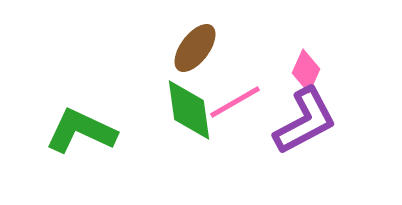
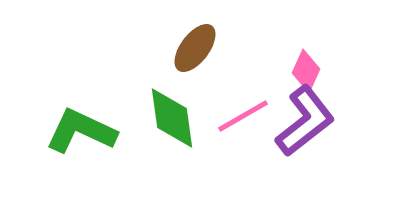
pink line: moved 8 px right, 14 px down
green diamond: moved 17 px left, 8 px down
purple L-shape: rotated 10 degrees counterclockwise
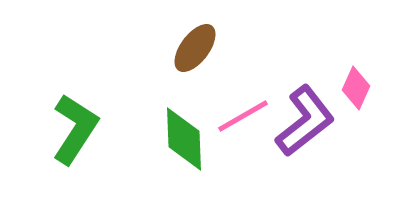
pink diamond: moved 50 px right, 17 px down
green diamond: moved 12 px right, 21 px down; rotated 6 degrees clockwise
green L-shape: moved 6 px left, 2 px up; rotated 98 degrees clockwise
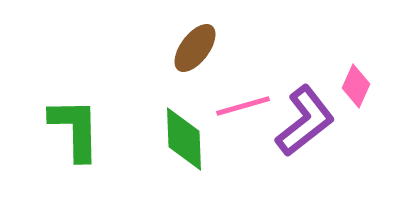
pink diamond: moved 2 px up
pink line: moved 10 px up; rotated 14 degrees clockwise
green L-shape: rotated 34 degrees counterclockwise
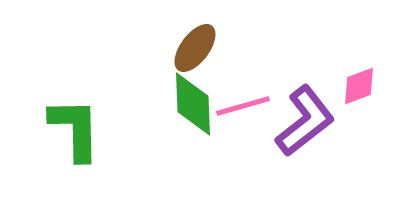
pink diamond: moved 3 px right; rotated 45 degrees clockwise
green diamond: moved 9 px right, 35 px up
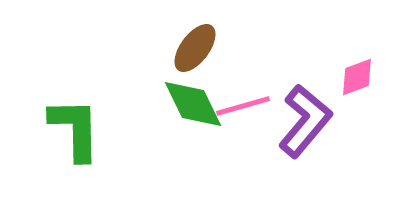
pink diamond: moved 2 px left, 9 px up
green diamond: rotated 24 degrees counterclockwise
purple L-shape: rotated 12 degrees counterclockwise
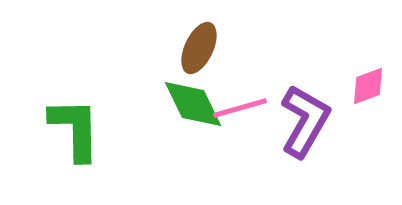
brown ellipse: moved 4 px right; rotated 12 degrees counterclockwise
pink diamond: moved 11 px right, 9 px down
pink line: moved 3 px left, 2 px down
purple L-shape: rotated 10 degrees counterclockwise
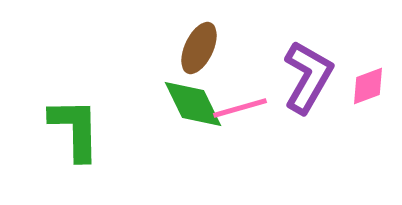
purple L-shape: moved 3 px right, 44 px up
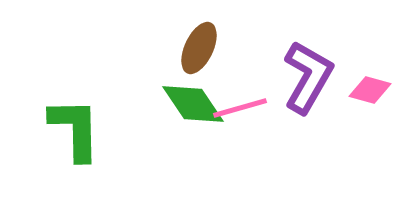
pink diamond: moved 2 px right, 4 px down; rotated 36 degrees clockwise
green diamond: rotated 8 degrees counterclockwise
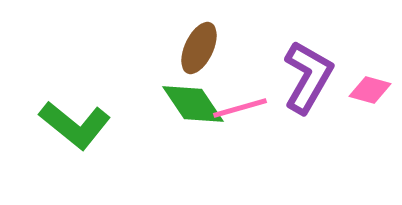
green L-shape: moved 4 px up; rotated 130 degrees clockwise
